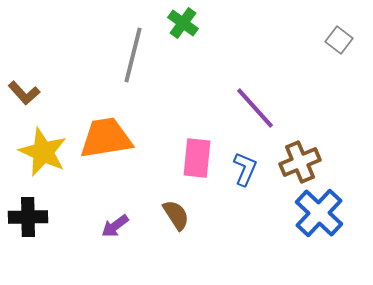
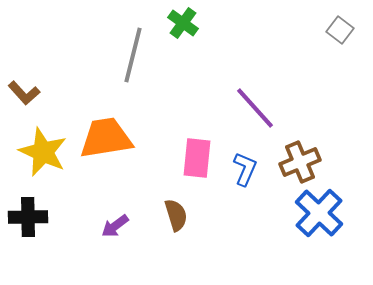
gray square: moved 1 px right, 10 px up
brown semicircle: rotated 16 degrees clockwise
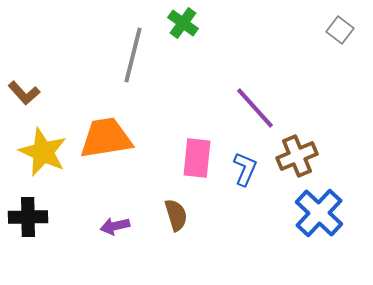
brown cross: moved 3 px left, 6 px up
purple arrow: rotated 24 degrees clockwise
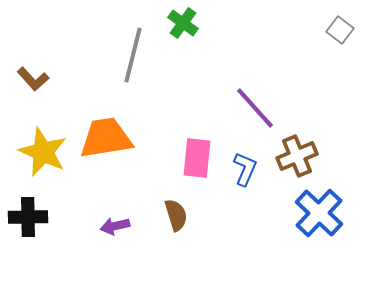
brown L-shape: moved 9 px right, 14 px up
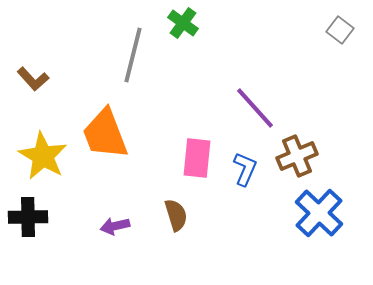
orange trapezoid: moved 1 px left, 4 px up; rotated 102 degrees counterclockwise
yellow star: moved 4 px down; rotated 6 degrees clockwise
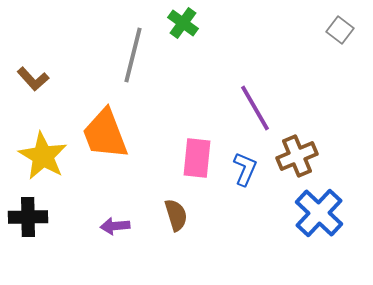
purple line: rotated 12 degrees clockwise
purple arrow: rotated 8 degrees clockwise
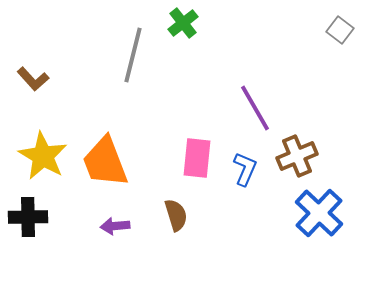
green cross: rotated 16 degrees clockwise
orange trapezoid: moved 28 px down
